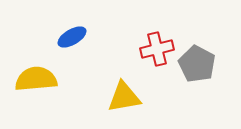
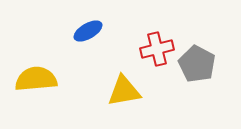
blue ellipse: moved 16 px right, 6 px up
yellow triangle: moved 6 px up
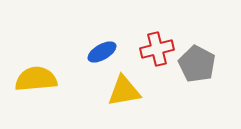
blue ellipse: moved 14 px right, 21 px down
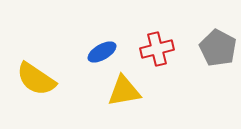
gray pentagon: moved 21 px right, 16 px up
yellow semicircle: rotated 141 degrees counterclockwise
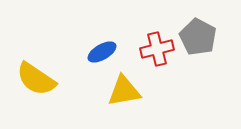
gray pentagon: moved 20 px left, 11 px up
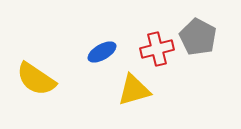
yellow triangle: moved 10 px right, 1 px up; rotated 6 degrees counterclockwise
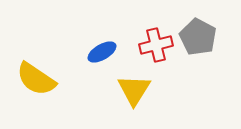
red cross: moved 1 px left, 4 px up
yellow triangle: rotated 42 degrees counterclockwise
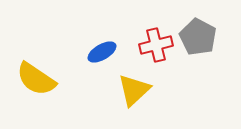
yellow triangle: rotated 15 degrees clockwise
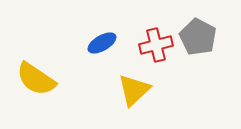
blue ellipse: moved 9 px up
